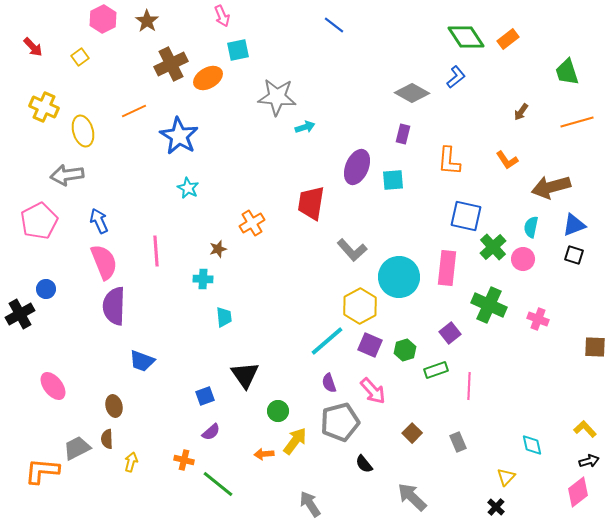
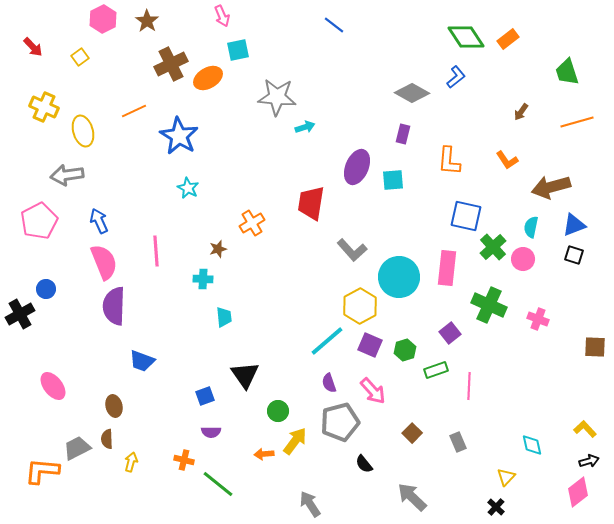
purple semicircle at (211, 432): rotated 42 degrees clockwise
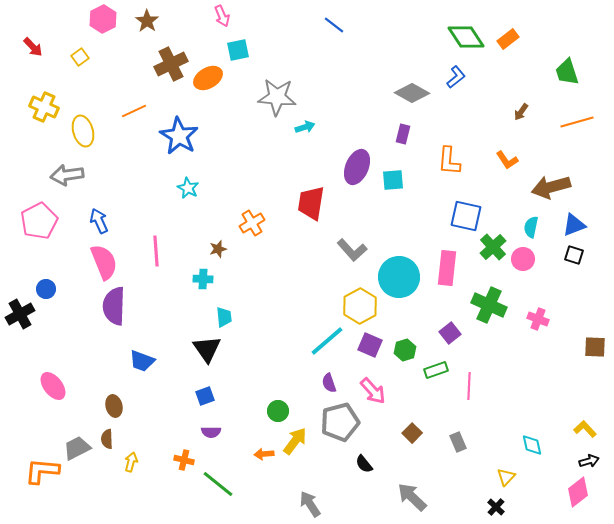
black triangle at (245, 375): moved 38 px left, 26 px up
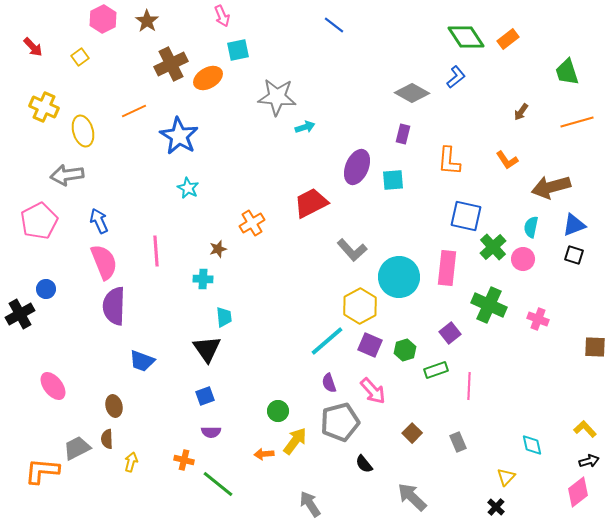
red trapezoid at (311, 203): rotated 54 degrees clockwise
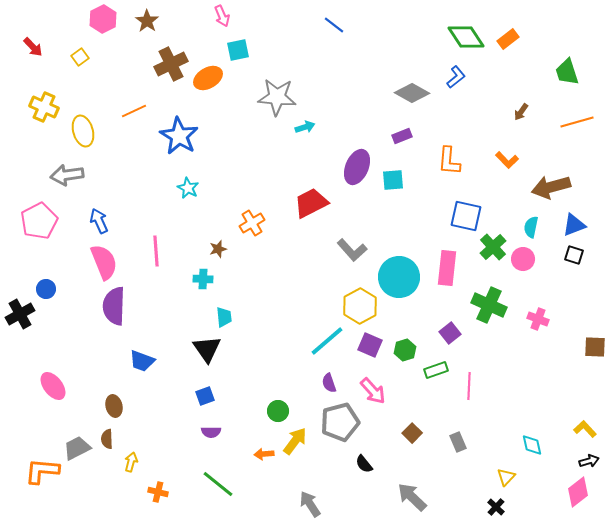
purple rectangle at (403, 134): moved 1 px left, 2 px down; rotated 54 degrees clockwise
orange L-shape at (507, 160): rotated 10 degrees counterclockwise
orange cross at (184, 460): moved 26 px left, 32 px down
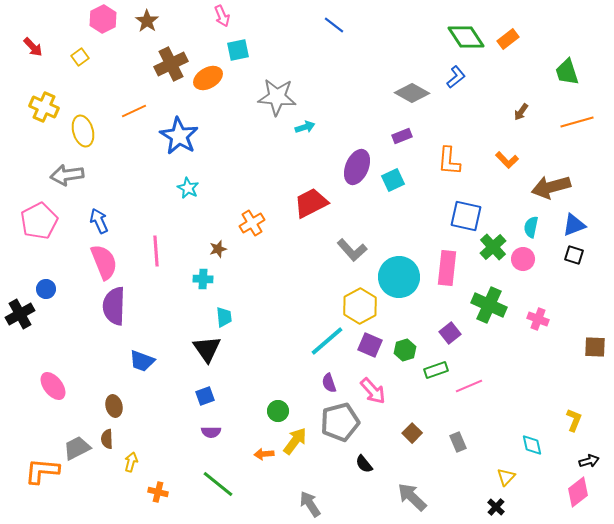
cyan square at (393, 180): rotated 20 degrees counterclockwise
pink line at (469, 386): rotated 64 degrees clockwise
yellow L-shape at (585, 429): moved 11 px left, 9 px up; rotated 65 degrees clockwise
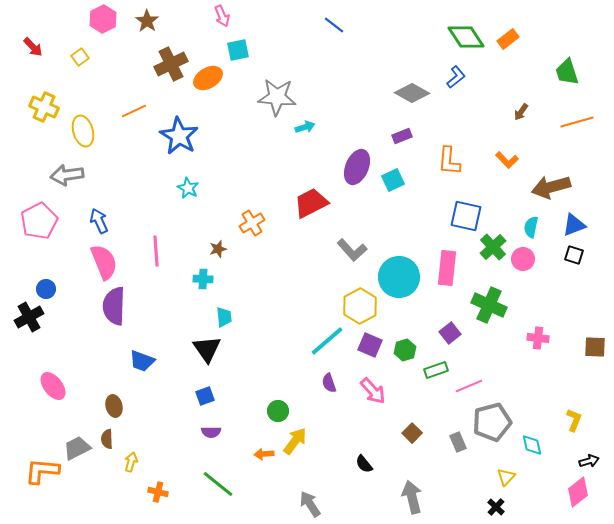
black cross at (20, 314): moved 9 px right, 3 px down
pink cross at (538, 319): moved 19 px down; rotated 15 degrees counterclockwise
gray pentagon at (340, 422): moved 152 px right
gray arrow at (412, 497): rotated 32 degrees clockwise
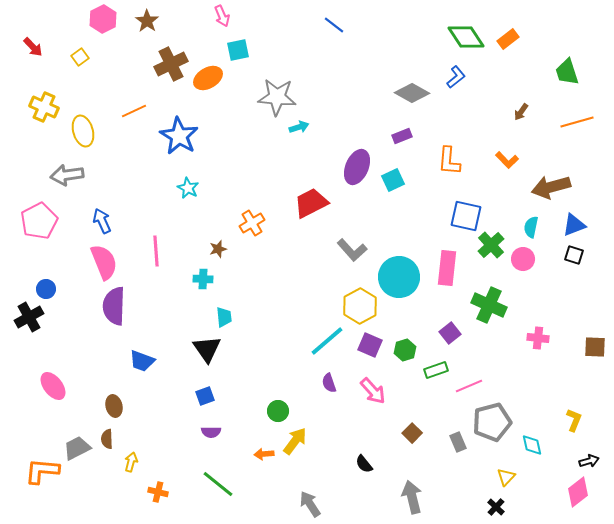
cyan arrow at (305, 127): moved 6 px left
blue arrow at (99, 221): moved 3 px right
green cross at (493, 247): moved 2 px left, 2 px up
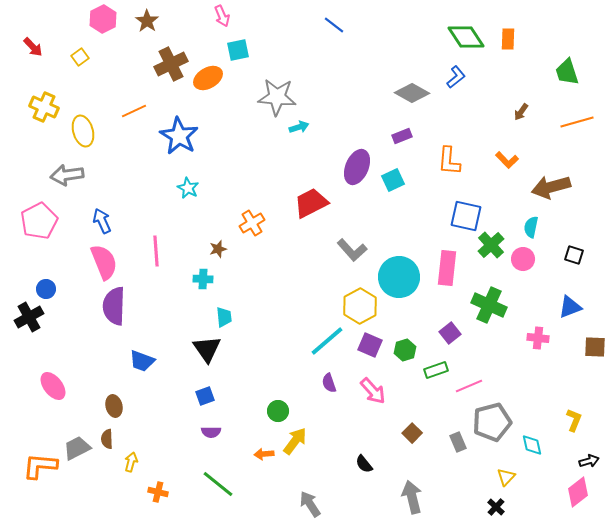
orange rectangle at (508, 39): rotated 50 degrees counterclockwise
blue triangle at (574, 225): moved 4 px left, 82 px down
orange L-shape at (42, 471): moved 2 px left, 5 px up
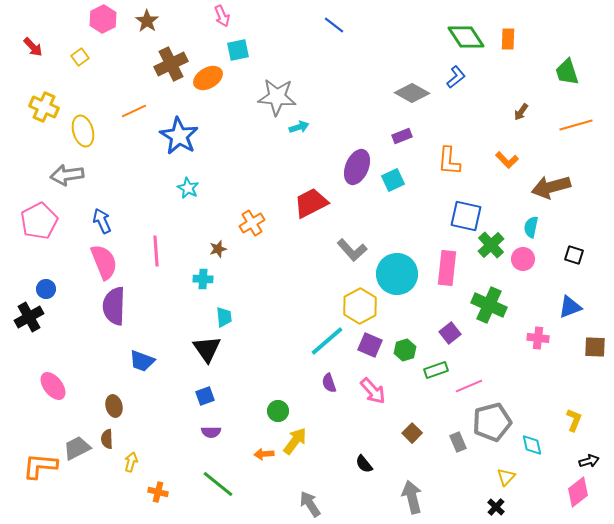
orange line at (577, 122): moved 1 px left, 3 px down
cyan circle at (399, 277): moved 2 px left, 3 px up
